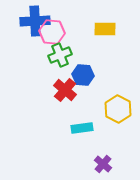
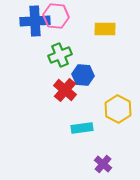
pink hexagon: moved 4 px right, 16 px up
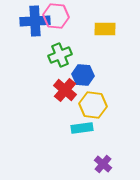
yellow hexagon: moved 25 px left, 4 px up; rotated 20 degrees counterclockwise
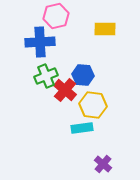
pink hexagon: rotated 20 degrees counterclockwise
blue cross: moved 5 px right, 21 px down
green cross: moved 14 px left, 21 px down
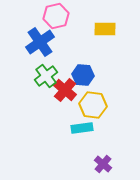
blue cross: rotated 32 degrees counterclockwise
green cross: rotated 15 degrees counterclockwise
